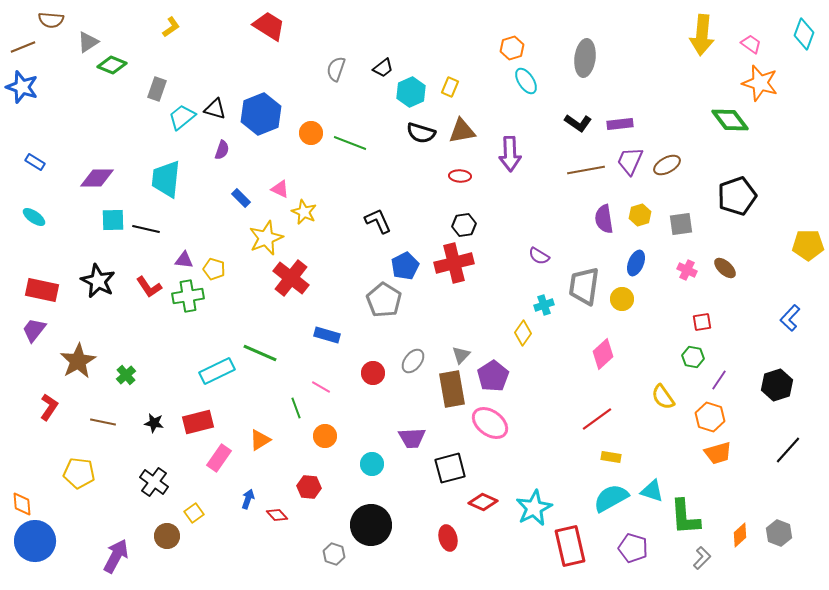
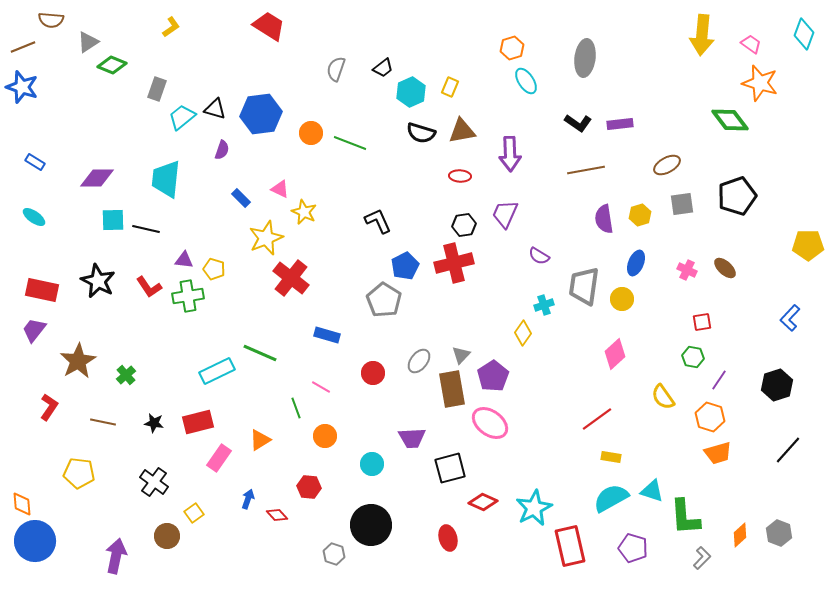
blue hexagon at (261, 114): rotated 15 degrees clockwise
purple trapezoid at (630, 161): moved 125 px left, 53 px down
gray square at (681, 224): moved 1 px right, 20 px up
pink diamond at (603, 354): moved 12 px right
gray ellipse at (413, 361): moved 6 px right
purple arrow at (116, 556): rotated 16 degrees counterclockwise
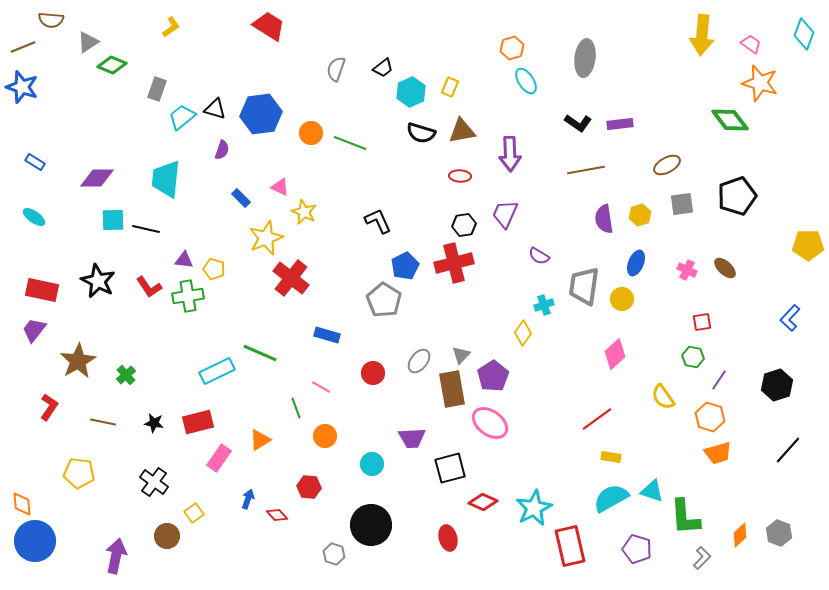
pink triangle at (280, 189): moved 2 px up
purple pentagon at (633, 548): moved 4 px right, 1 px down
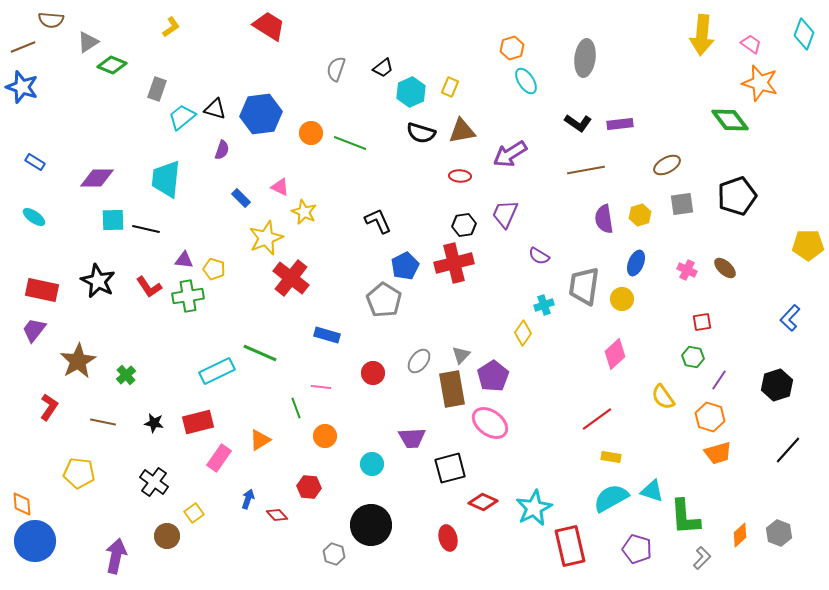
purple arrow at (510, 154): rotated 60 degrees clockwise
pink line at (321, 387): rotated 24 degrees counterclockwise
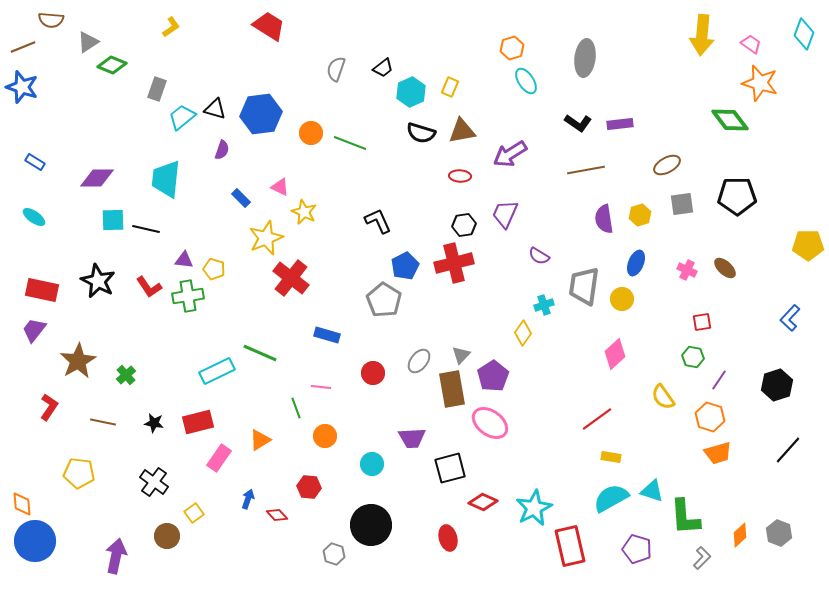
black pentagon at (737, 196): rotated 18 degrees clockwise
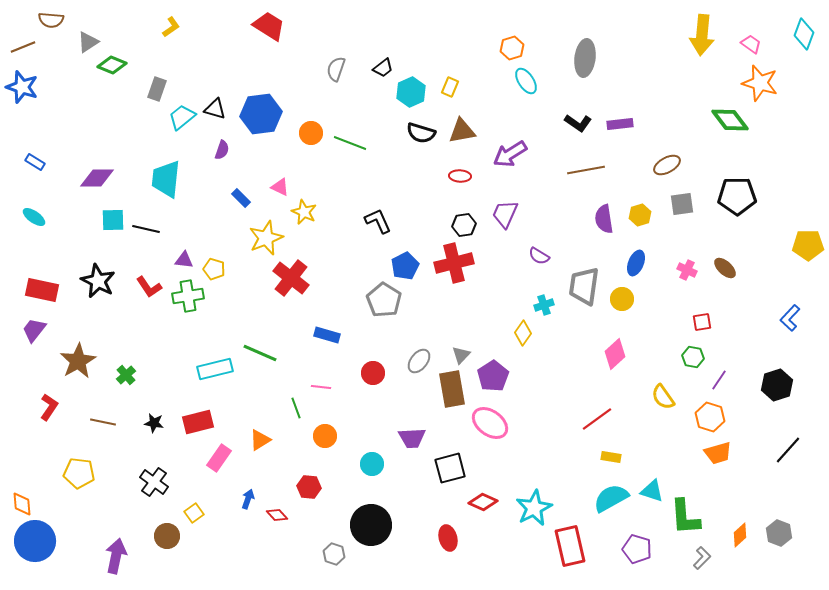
cyan rectangle at (217, 371): moved 2 px left, 2 px up; rotated 12 degrees clockwise
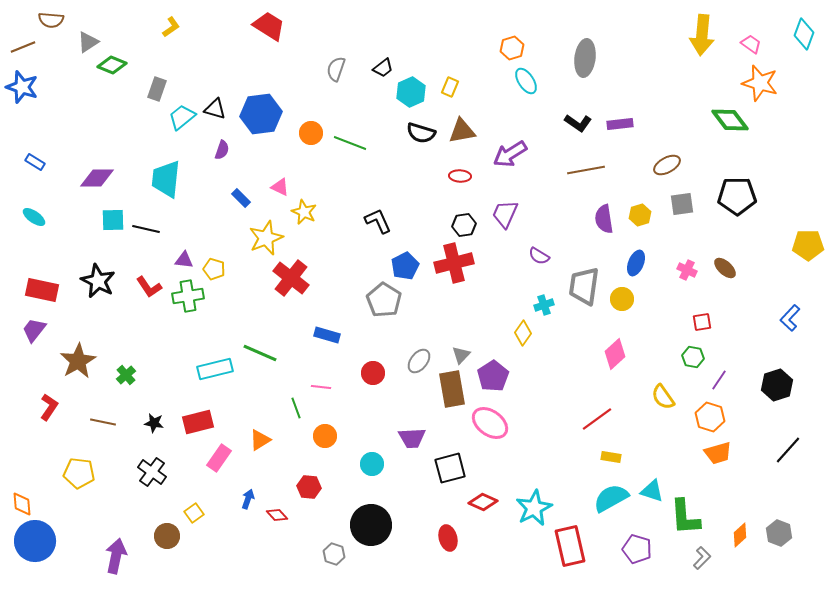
black cross at (154, 482): moved 2 px left, 10 px up
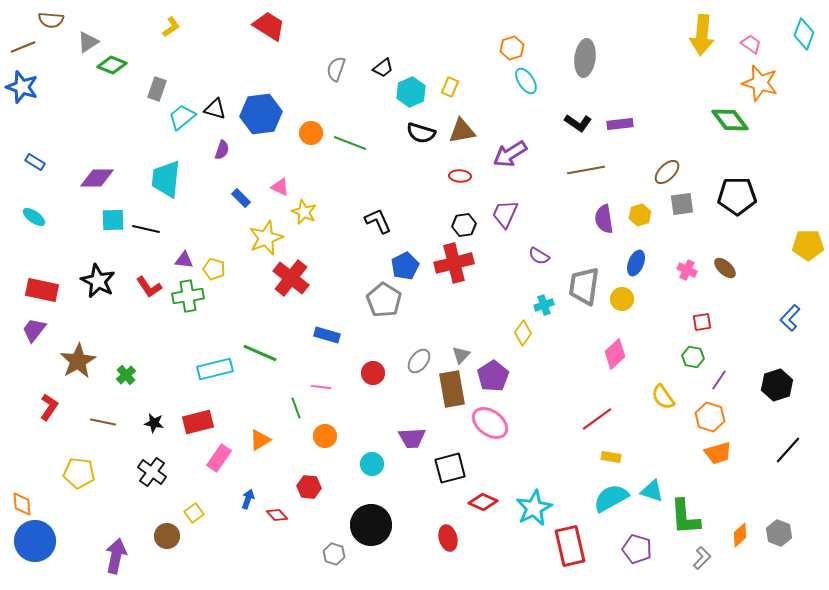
brown ellipse at (667, 165): moved 7 px down; rotated 16 degrees counterclockwise
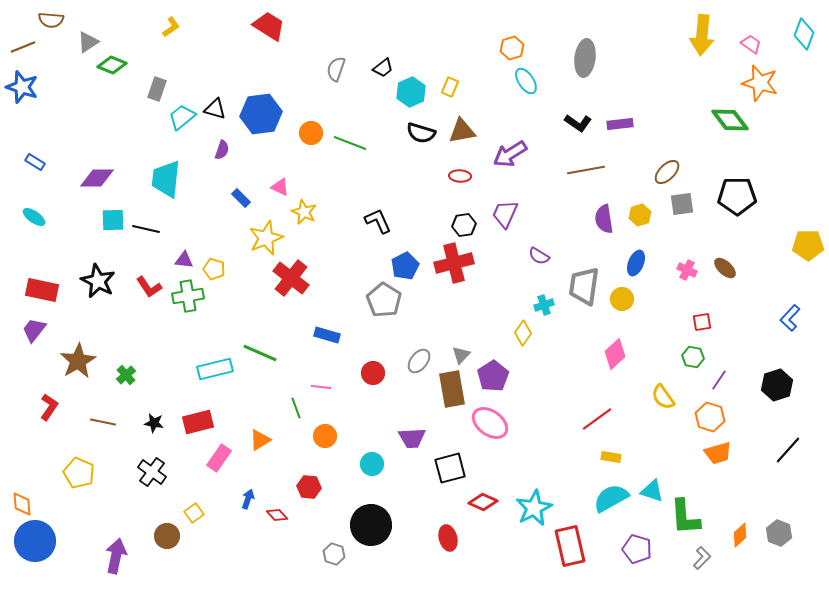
yellow pentagon at (79, 473): rotated 16 degrees clockwise
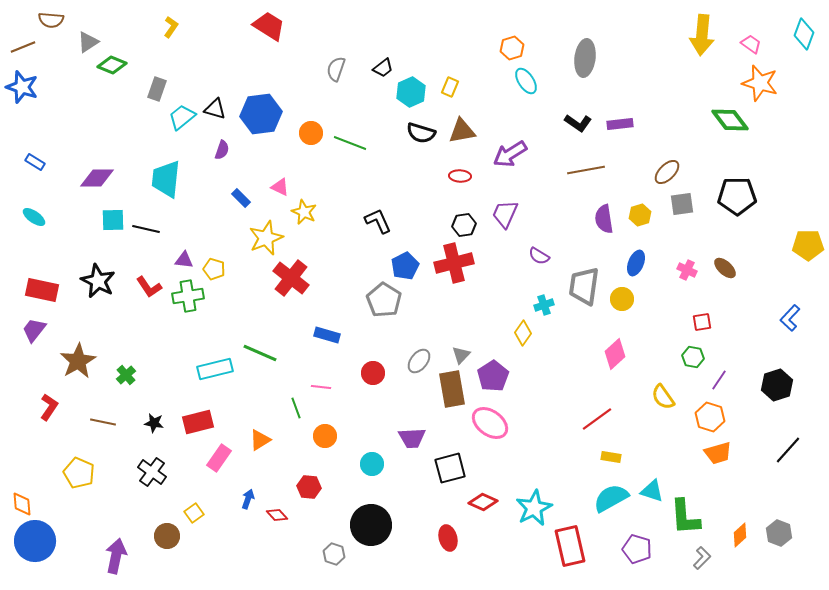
yellow L-shape at (171, 27): rotated 20 degrees counterclockwise
